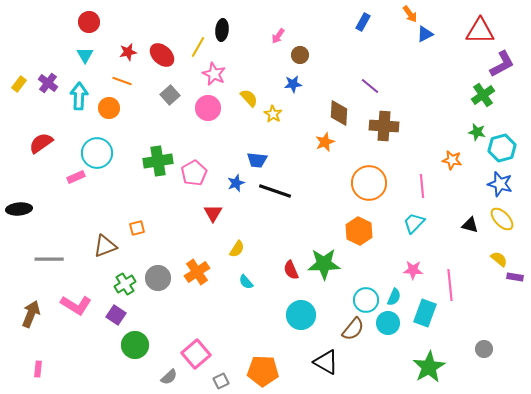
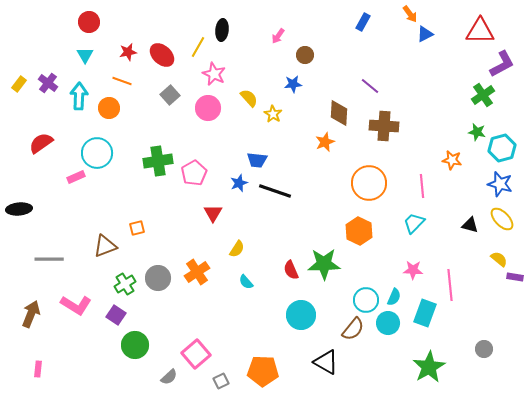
brown circle at (300, 55): moved 5 px right
blue star at (236, 183): moved 3 px right
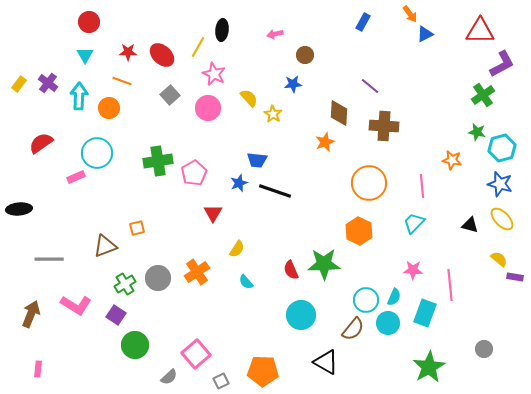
pink arrow at (278, 36): moved 3 px left, 2 px up; rotated 42 degrees clockwise
red star at (128, 52): rotated 12 degrees clockwise
